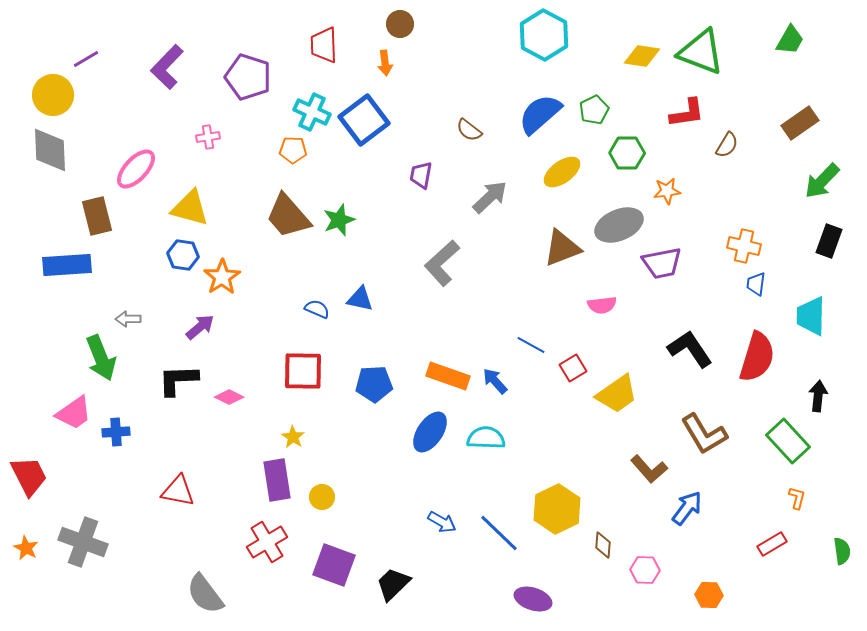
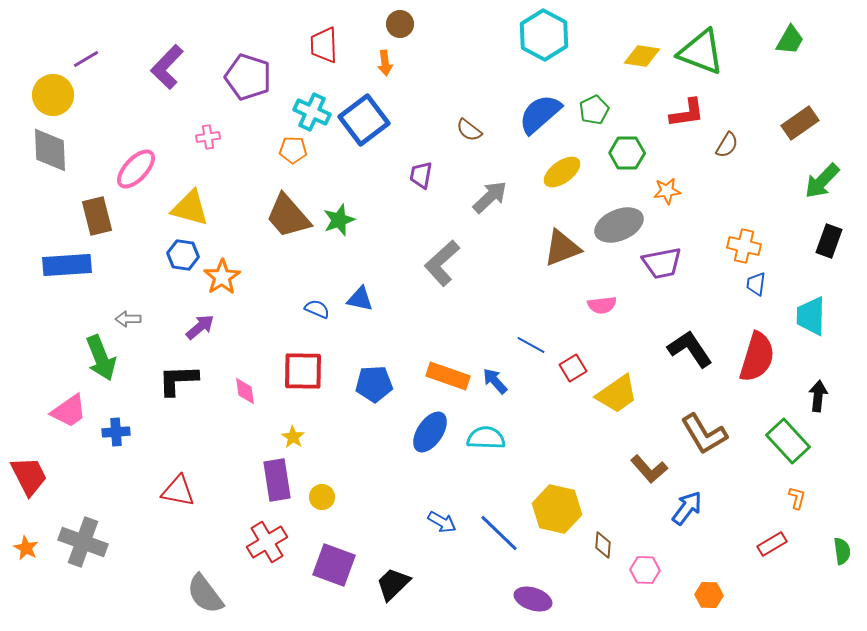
pink diamond at (229, 397): moved 16 px right, 6 px up; rotated 56 degrees clockwise
pink trapezoid at (74, 413): moved 5 px left, 2 px up
yellow hexagon at (557, 509): rotated 21 degrees counterclockwise
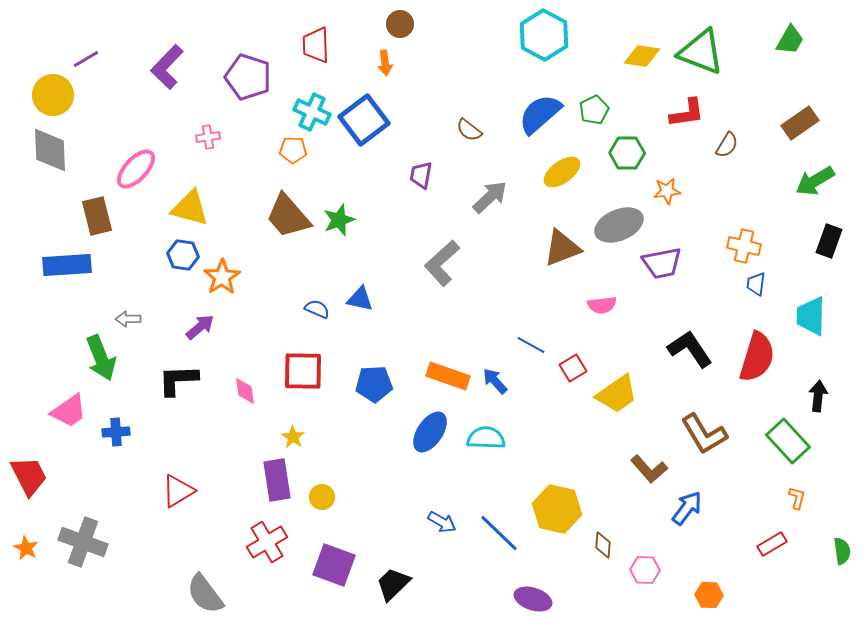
red trapezoid at (324, 45): moved 8 px left
green arrow at (822, 181): moved 7 px left; rotated 15 degrees clockwise
red triangle at (178, 491): rotated 42 degrees counterclockwise
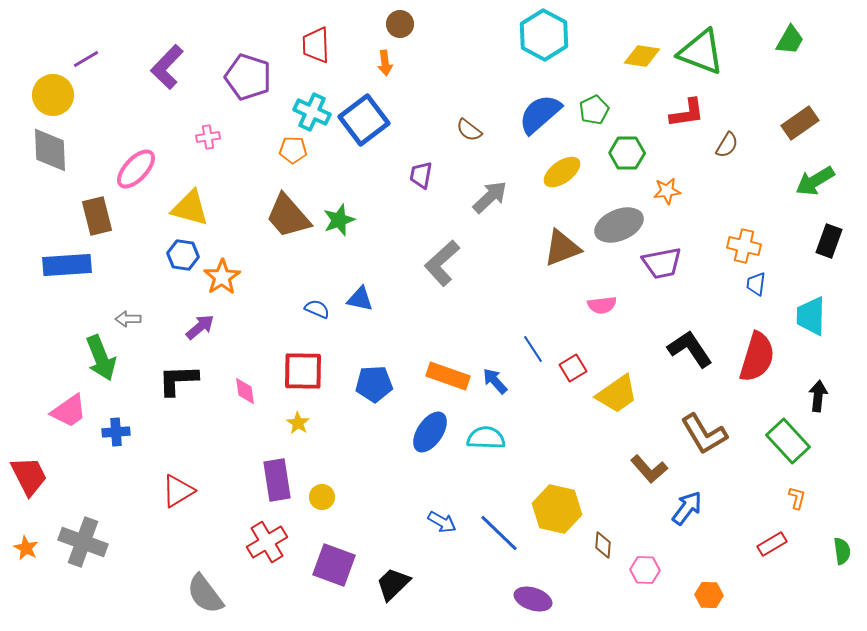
blue line at (531, 345): moved 2 px right, 4 px down; rotated 28 degrees clockwise
yellow star at (293, 437): moved 5 px right, 14 px up
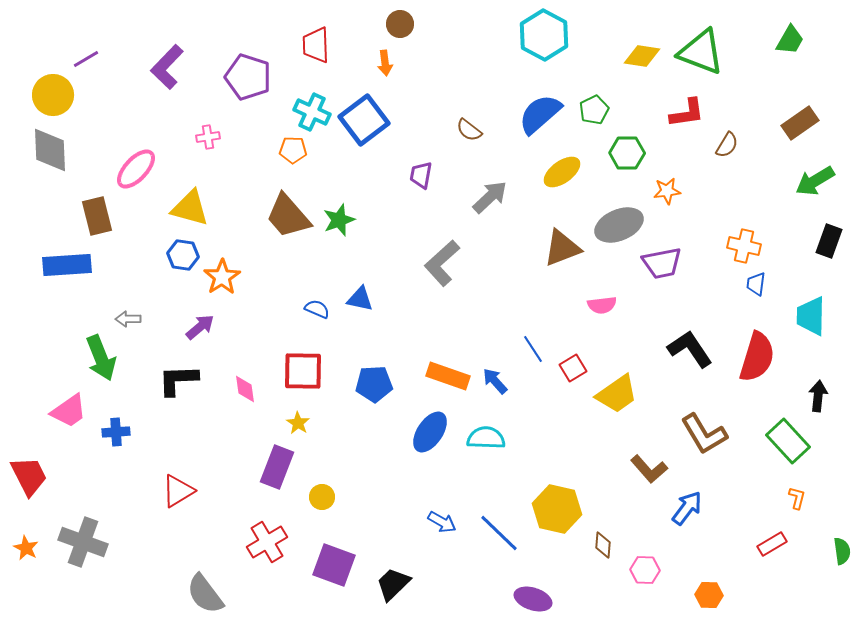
pink diamond at (245, 391): moved 2 px up
purple rectangle at (277, 480): moved 13 px up; rotated 30 degrees clockwise
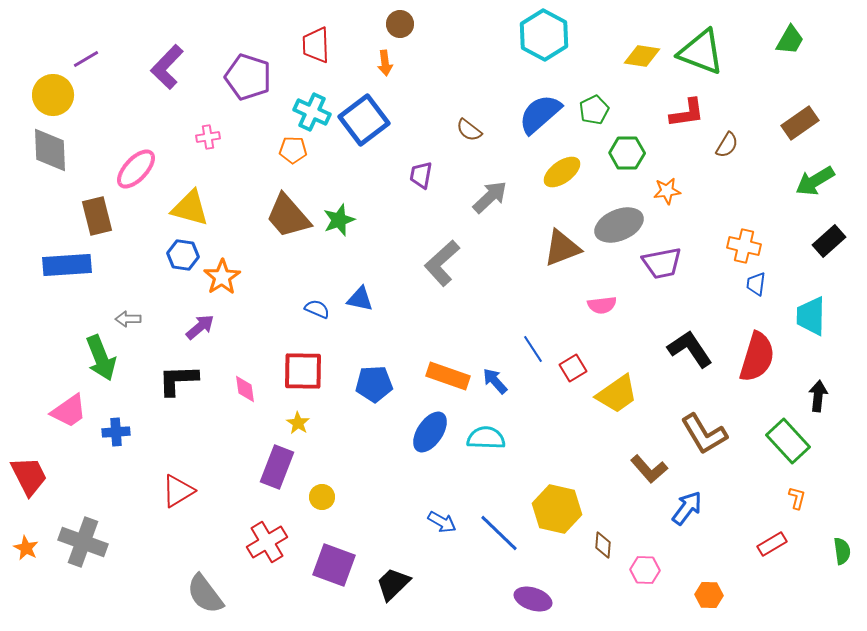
black rectangle at (829, 241): rotated 28 degrees clockwise
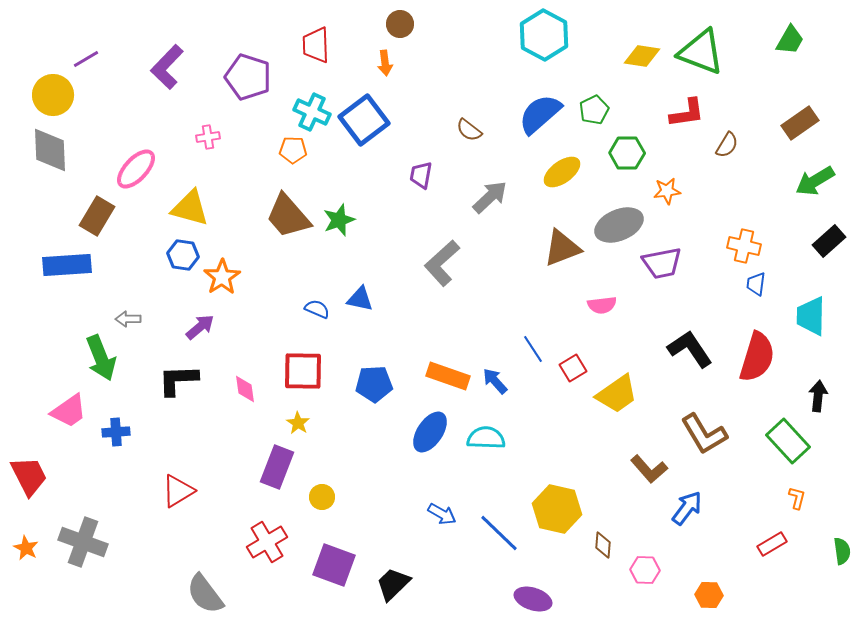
brown rectangle at (97, 216): rotated 45 degrees clockwise
blue arrow at (442, 522): moved 8 px up
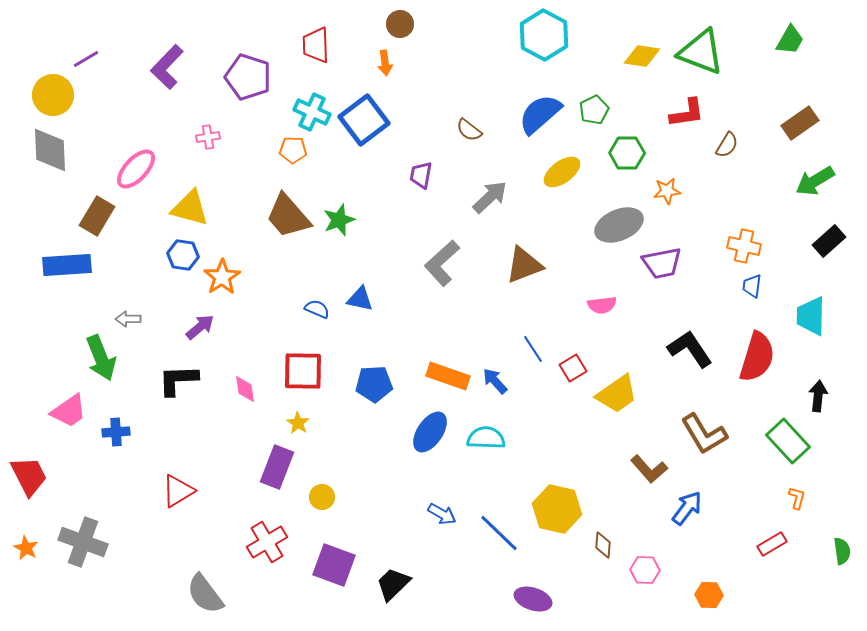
brown triangle at (562, 248): moved 38 px left, 17 px down
blue trapezoid at (756, 284): moved 4 px left, 2 px down
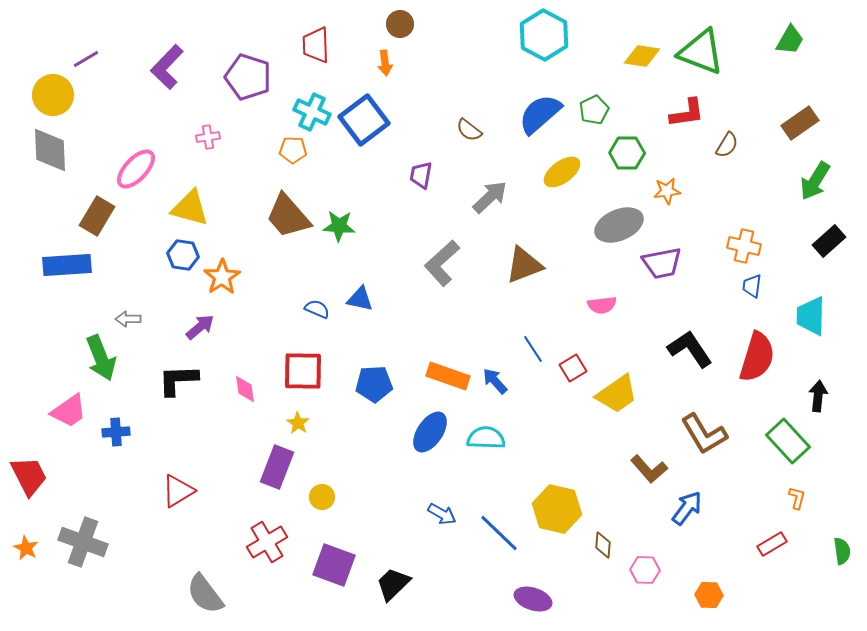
green arrow at (815, 181): rotated 27 degrees counterclockwise
green star at (339, 220): moved 6 px down; rotated 24 degrees clockwise
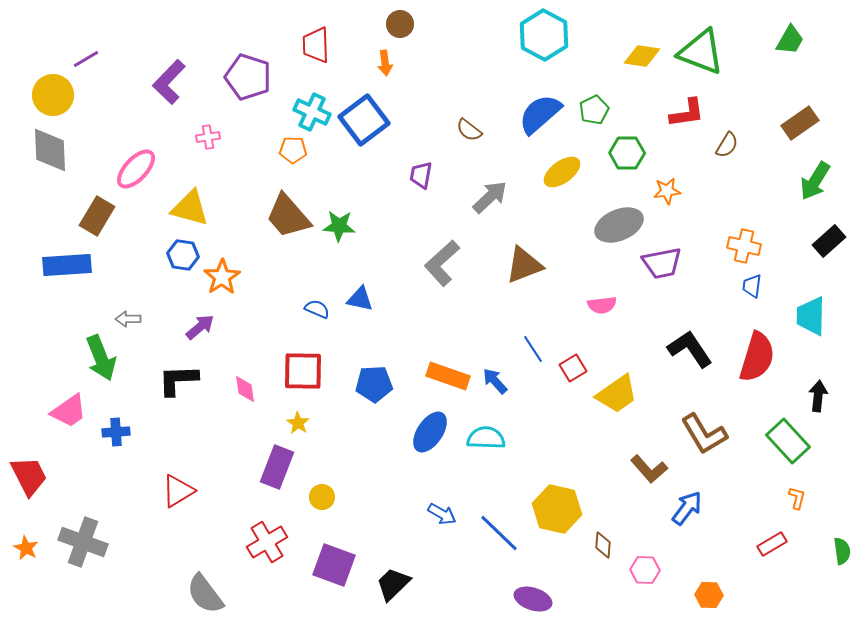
purple L-shape at (167, 67): moved 2 px right, 15 px down
